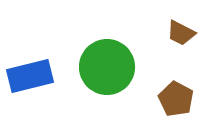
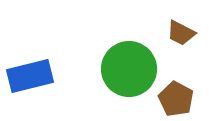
green circle: moved 22 px right, 2 px down
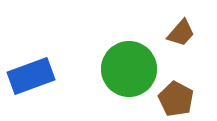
brown trapezoid: rotated 76 degrees counterclockwise
blue rectangle: moved 1 px right; rotated 6 degrees counterclockwise
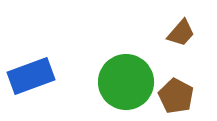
green circle: moved 3 px left, 13 px down
brown pentagon: moved 3 px up
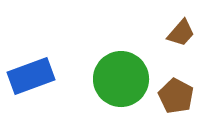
green circle: moved 5 px left, 3 px up
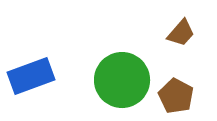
green circle: moved 1 px right, 1 px down
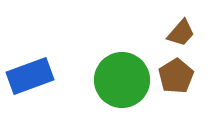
blue rectangle: moved 1 px left
brown pentagon: moved 20 px up; rotated 12 degrees clockwise
